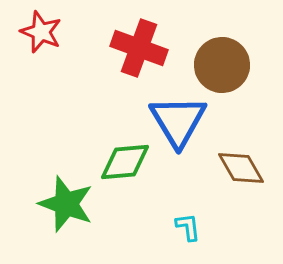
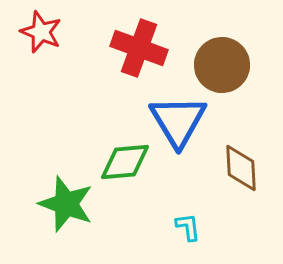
brown diamond: rotated 27 degrees clockwise
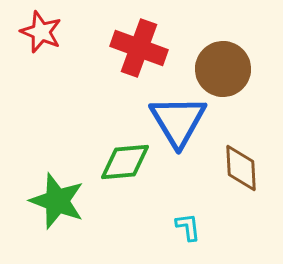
brown circle: moved 1 px right, 4 px down
green star: moved 9 px left, 3 px up
